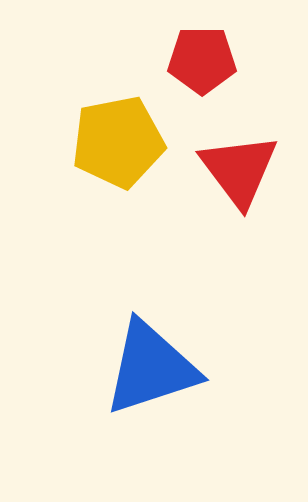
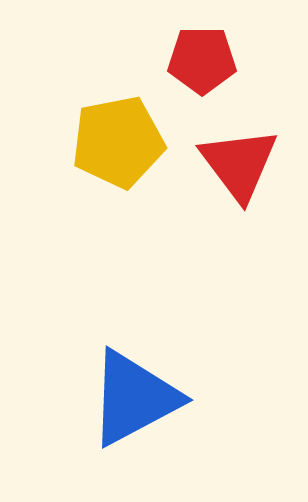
red triangle: moved 6 px up
blue triangle: moved 17 px left, 30 px down; rotated 10 degrees counterclockwise
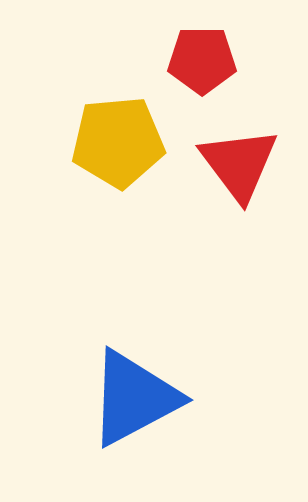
yellow pentagon: rotated 6 degrees clockwise
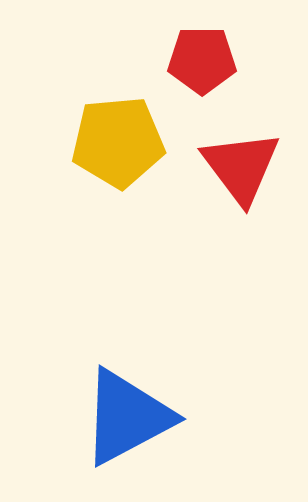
red triangle: moved 2 px right, 3 px down
blue triangle: moved 7 px left, 19 px down
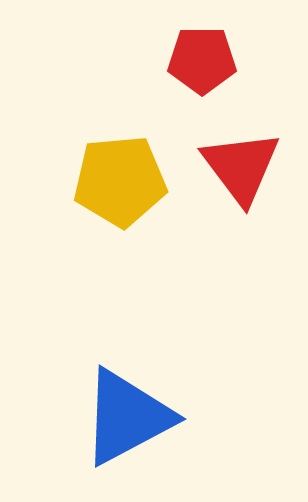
yellow pentagon: moved 2 px right, 39 px down
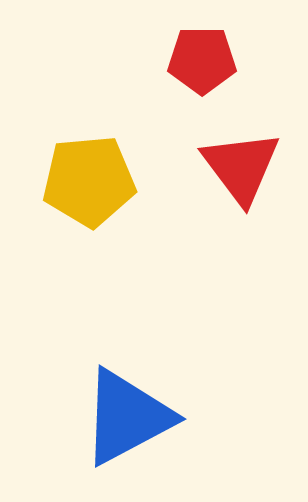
yellow pentagon: moved 31 px left
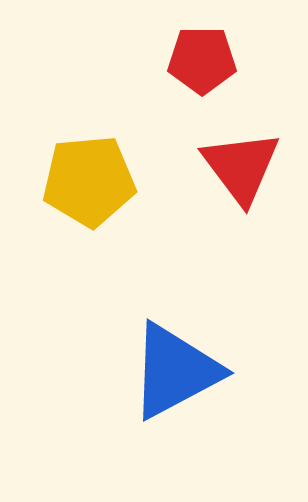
blue triangle: moved 48 px right, 46 px up
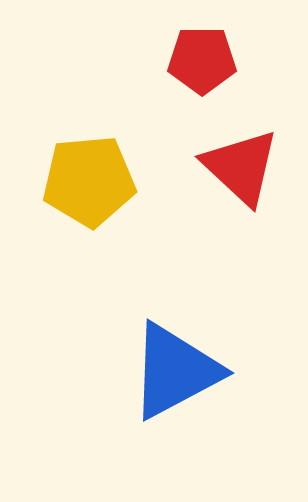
red triangle: rotated 10 degrees counterclockwise
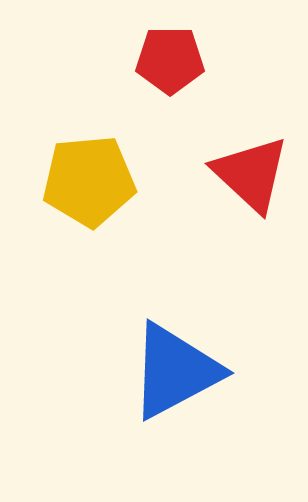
red pentagon: moved 32 px left
red triangle: moved 10 px right, 7 px down
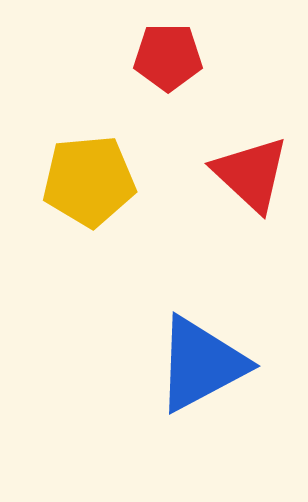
red pentagon: moved 2 px left, 3 px up
blue triangle: moved 26 px right, 7 px up
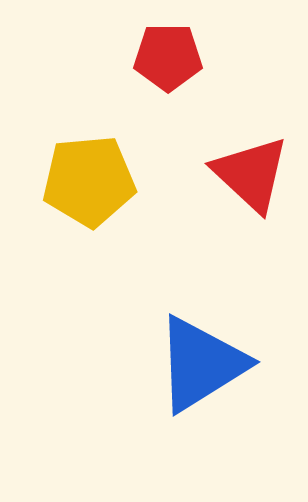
blue triangle: rotated 4 degrees counterclockwise
